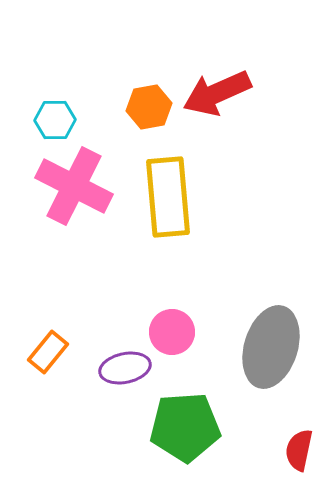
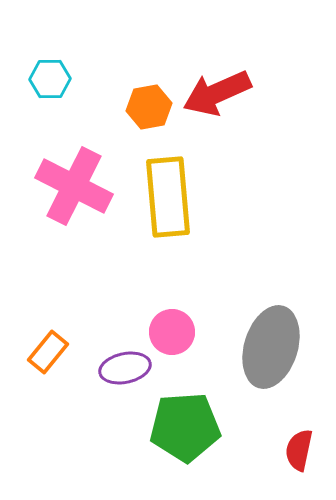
cyan hexagon: moved 5 px left, 41 px up
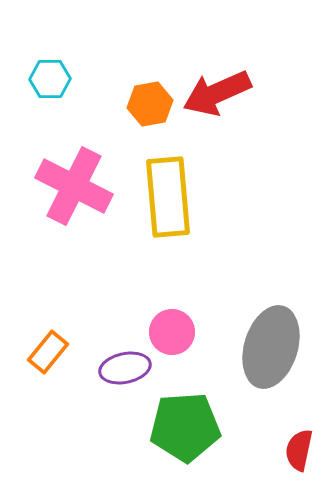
orange hexagon: moved 1 px right, 3 px up
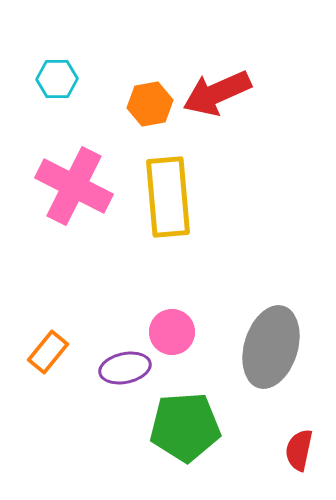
cyan hexagon: moved 7 px right
